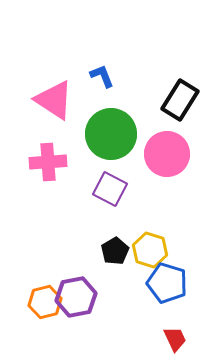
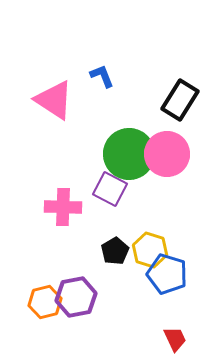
green circle: moved 18 px right, 20 px down
pink cross: moved 15 px right, 45 px down; rotated 6 degrees clockwise
blue pentagon: moved 9 px up
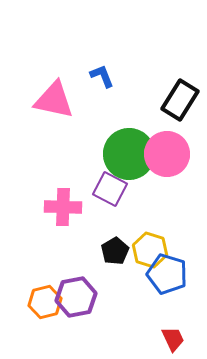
pink triangle: rotated 21 degrees counterclockwise
red trapezoid: moved 2 px left
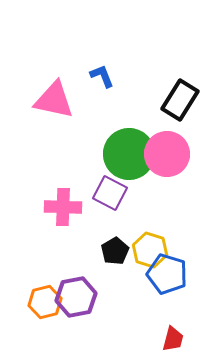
purple square: moved 4 px down
red trapezoid: rotated 40 degrees clockwise
